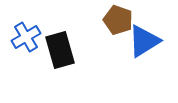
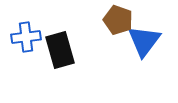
blue cross: rotated 24 degrees clockwise
blue triangle: rotated 21 degrees counterclockwise
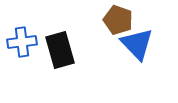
blue cross: moved 4 px left, 5 px down
blue triangle: moved 7 px left, 3 px down; rotated 21 degrees counterclockwise
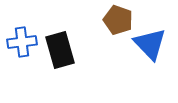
blue triangle: moved 13 px right
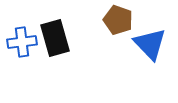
black rectangle: moved 5 px left, 12 px up
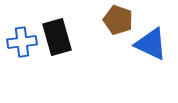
black rectangle: moved 2 px right, 1 px up
blue triangle: moved 1 px right; rotated 21 degrees counterclockwise
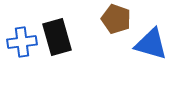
brown pentagon: moved 2 px left, 1 px up
blue triangle: rotated 9 degrees counterclockwise
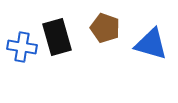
brown pentagon: moved 11 px left, 9 px down
blue cross: moved 5 px down; rotated 16 degrees clockwise
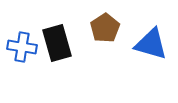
brown pentagon: rotated 20 degrees clockwise
black rectangle: moved 6 px down
